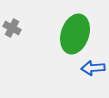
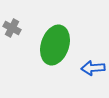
green ellipse: moved 20 px left, 11 px down
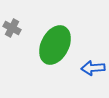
green ellipse: rotated 9 degrees clockwise
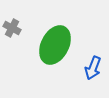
blue arrow: rotated 65 degrees counterclockwise
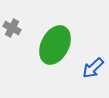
blue arrow: rotated 25 degrees clockwise
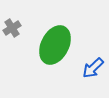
gray cross: rotated 30 degrees clockwise
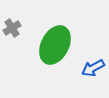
blue arrow: rotated 15 degrees clockwise
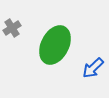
blue arrow: rotated 15 degrees counterclockwise
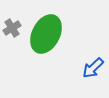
green ellipse: moved 9 px left, 11 px up
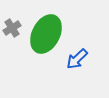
blue arrow: moved 16 px left, 9 px up
